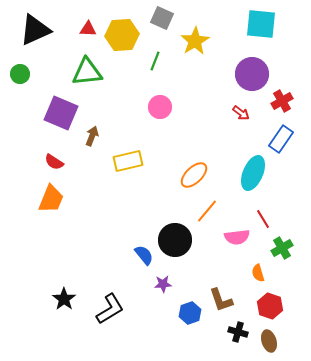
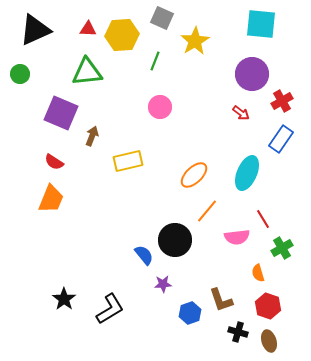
cyan ellipse: moved 6 px left
red hexagon: moved 2 px left
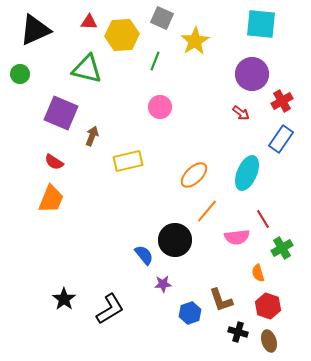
red triangle: moved 1 px right, 7 px up
green triangle: moved 3 px up; rotated 20 degrees clockwise
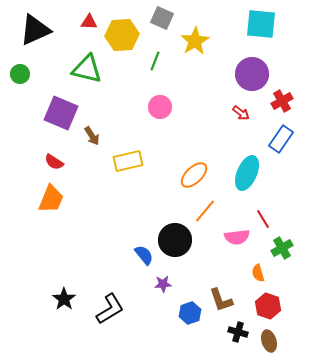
brown arrow: rotated 126 degrees clockwise
orange line: moved 2 px left
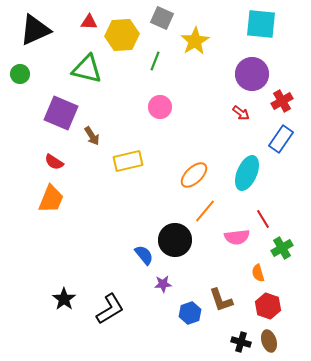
black cross: moved 3 px right, 10 px down
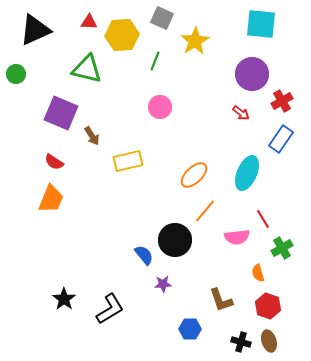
green circle: moved 4 px left
blue hexagon: moved 16 px down; rotated 20 degrees clockwise
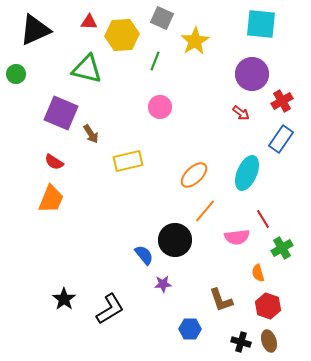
brown arrow: moved 1 px left, 2 px up
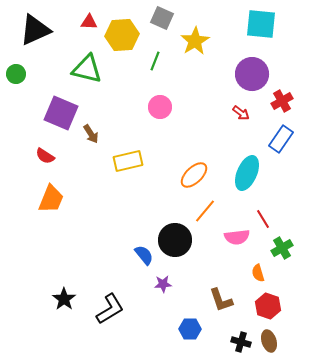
red semicircle: moved 9 px left, 6 px up
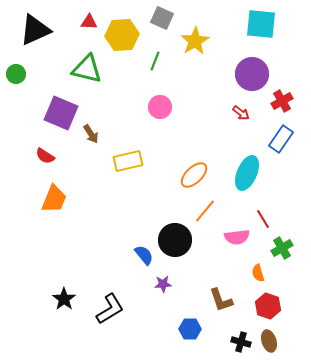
orange trapezoid: moved 3 px right
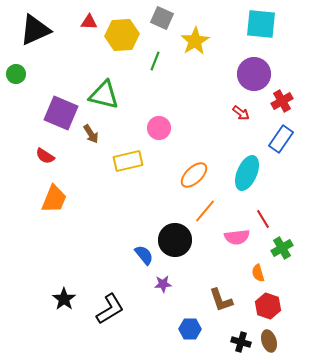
green triangle: moved 17 px right, 26 px down
purple circle: moved 2 px right
pink circle: moved 1 px left, 21 px down
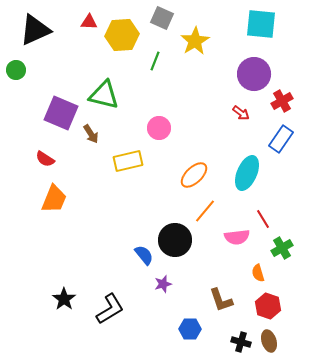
green circle: moved 4 px up
red semicircle: moved 3 px down
purple star: rotated 12 degrees counterclockwise
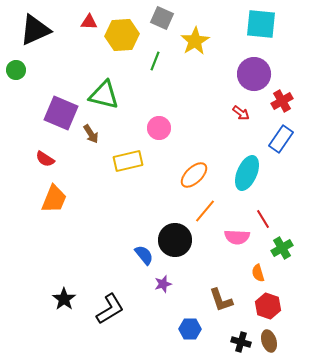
pink semicircle: rotated 10 degrees clockwise
